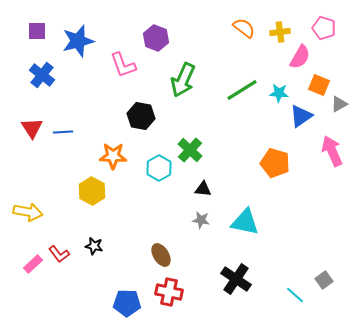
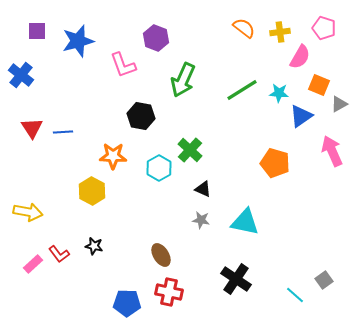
blue cross: moved 21 px left
black triangle: rotated 18 degrees clockwise
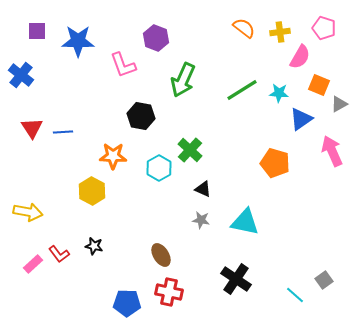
blue star: rotated 16 degrees clockwise
blue triangle: moved 3 px down
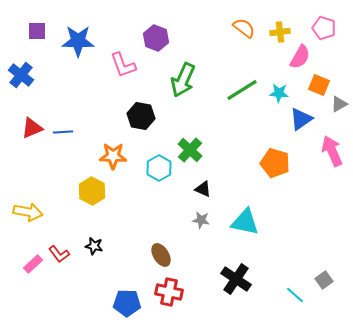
red triangle: rotated 40 degrees clockwise
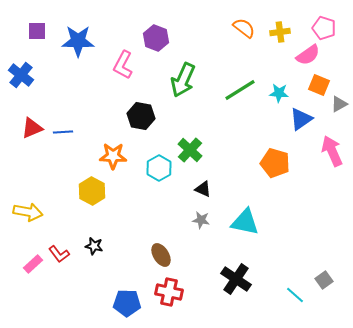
pink semicircle: moved 8 px right, 2 px up; rotated 25 degrees clockwise
pink L-shape: rotated 48 degrees clockwise
green line: moved 2 px left
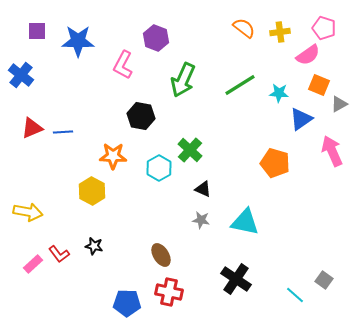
green line: moved 5 px up
gray square: rotated 18 degrees counterclockwise
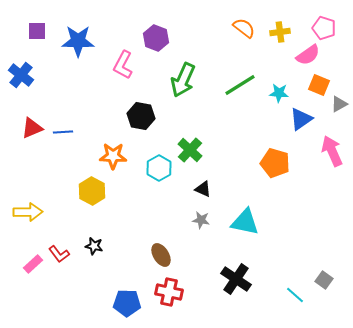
yellow arrow: rotated 12 degrees counterclockwise
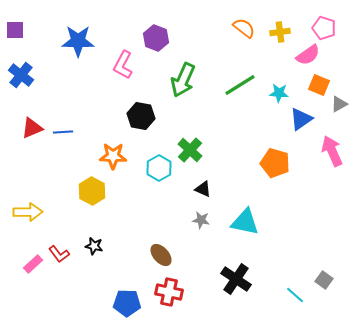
purple square: moved 22 px left, 1 px up
brown ellipse: rotated 10 degrees counterclockwise
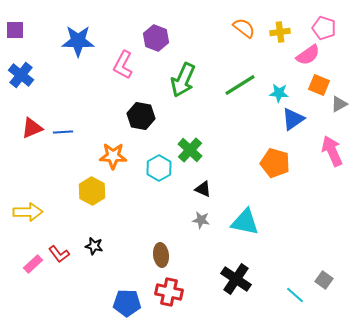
blue triangle: moved 8 px left
brown ellipse: rotated 35 degrees clockwise
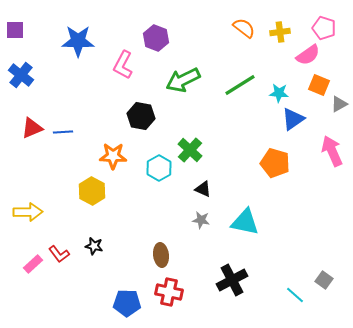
green arrow: rotated 40 degrees clockwise
black cross: moved 4 px left, 1 px down; rotated 28 degrees clockwise
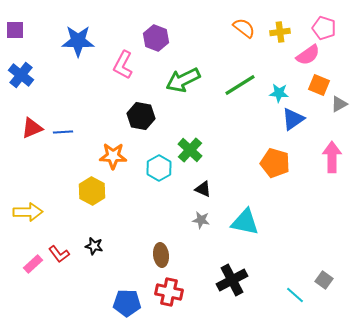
pink arrow: moved 6 px down; rotated 24 degrees clockwise
